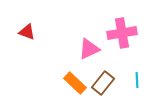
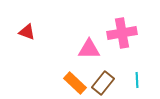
pink triangle: rotated 25 degrees clockwise
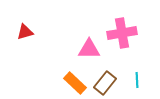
red triangle: moved 2 px left; rotated 36 degrees counterclockwise
brown rectangle: moved 2 px right
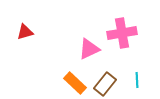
pink triangle: rotated 25 degrees counterclockwise
brown rectangle: moved 1 px down
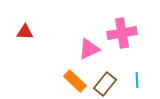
red triangle: rotated 18 degrees clockwise
orange rectangle: moved 2 px up
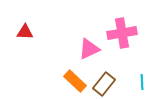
cyan line: moved 5 px right, 2 px down
brown rectangle: moved 1 px left
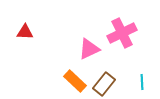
pink cross: rotated 16 degrees counterclockwise
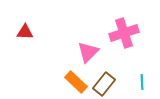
pink cross: moved 2 px right; rotated 8 degrees clockwise
pink triangle: moved 1 px left, 3 px down; rotated 20 degrees counterclockwise
orange rectangle: moved 1 px right, 1 px down
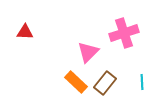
brown rectangle: moved 1 px right, 1 px up
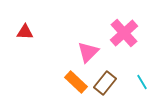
pink cross: rotated 24 degrees counterclockwise
cyan line: rotated 28 degrees counterclockwise
